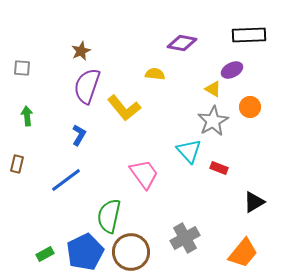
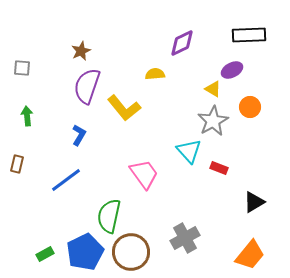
purple diamond: rotated 36 degrees counterclockwise
yellow semicircle: rotated 12 degrees counterclockwise
orange trapezoid: moved 7 px right, 2 px down
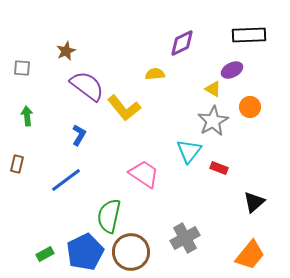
brown star: moved 15 px left
purple semicircle: rotated 108 degrees clockwise
cyan triangle: rotated 20 degrees clockwise
pink trapezoid: rotated 20 degrees counterclockwise
black triangle: rotated 10 degrees counterclockwise
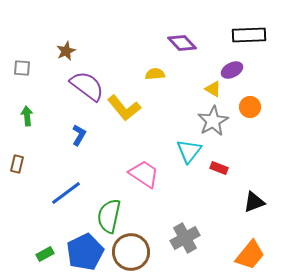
purple diamond: rotated 72 degrees clockwise
blue line: moved 13 px down
black triangle: rotated 20 degrees clockwise
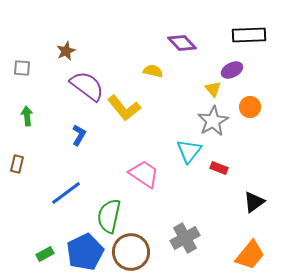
yellow semicircle: moved 2 px left, 3 px up; rotated 18 degrees clockwise
yellow triangle: rotated 18 degrees clockwise
black triangle: rotated 15 degrees counterclockwise
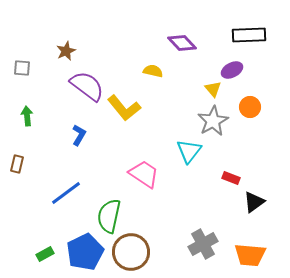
red rectangle: moved 12 px right, 10 px down
gray cross: moved 18 px right, 6 px down
orange trapezoid: rotated 56 degrees clockwise
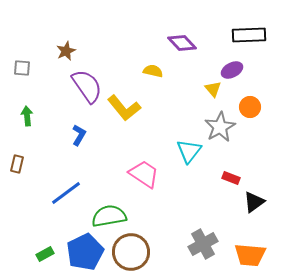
purple semicircle: rotated 18 degrees clockwise
gray star: moved 7 px right, 6 px down
green semicircle: rotated 68 degrees clockwise
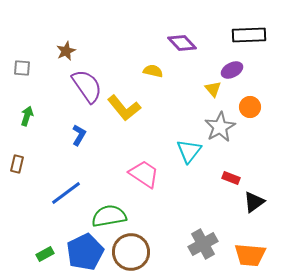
green arrow: rotated 24 degrees clockwise
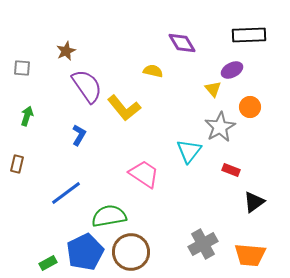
purple diamond: rotated 12 degrees clockwise
red rectangle: moved 8 px up
green rectangle: moved 3 px right, 9 px down
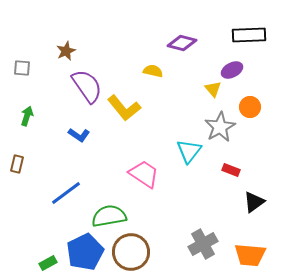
purple diamond: rotated 44 degrees counterclockwise
blue L-shape: rotated 95 degrees clockwise
